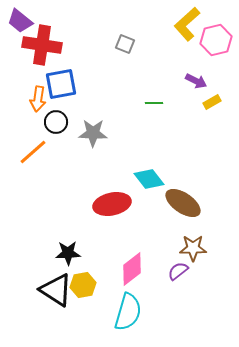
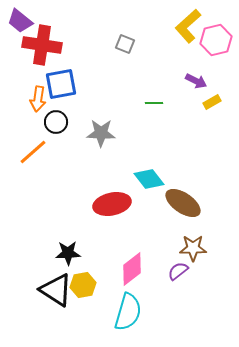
yellow L-shape: moved 1 px right, 2 px down
gray star: moved 8 px right
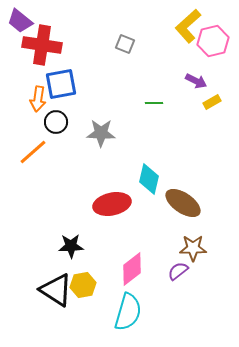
pink hexagon: moved 3 px left, 1 px down
cyan diamond: rotated 52 degrees clockwise
black star: moved 3 px right, 7 px up
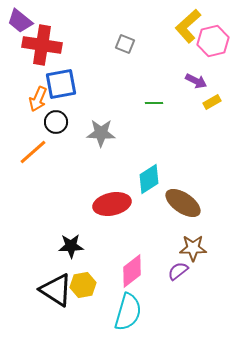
orange arrow: rotated 15 degrees clockwise
cyan diamond: rotated 44 degrees clockwise
pink diamond: moved 2 px down
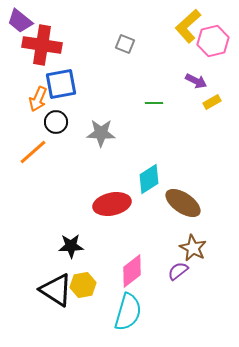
brown star: rotated 28 degrees clockwise
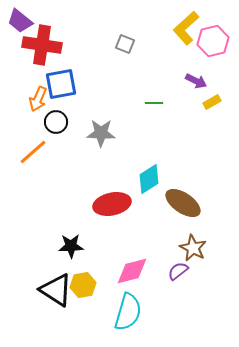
yellow L-shape: moved 2 px left, 2 px down
pink diamond: rotated 24 degrees clockwise
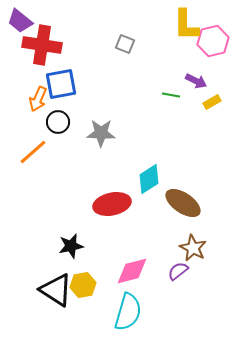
yellow L-shape: moved 3 px up; rotated 48 degrees counterclockwise
green line: moved 17 px right, 8 px up; rotated 12 degrees clockwise
black circle: moved 2 px right
black star: rotated 10 degrees counterclockwise
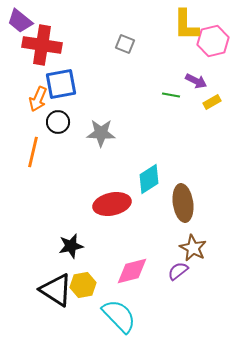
orange line: rotated 36 degrees counterclockwise
brown ellipse: rotated 48 degrees clockwise
cyan semicircle: moved 9 px left, 4 px down; rotated 60 degrees counterclockwise
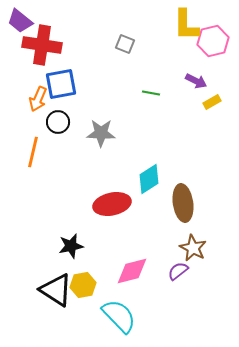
green line: moved 20 px left, 2 px up
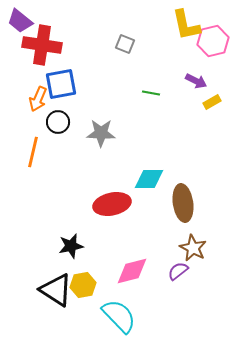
yellow L-shape: rotated 12 degrees counterclockwise
cyan diamond: rotated 32 degrees clockwise
